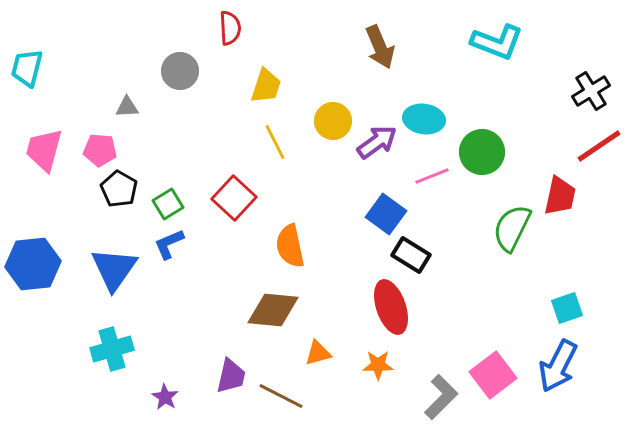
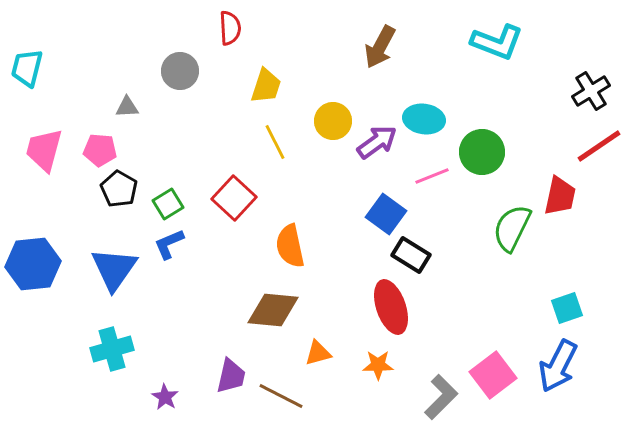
brown arrow: rotated 51 degrees clockwise
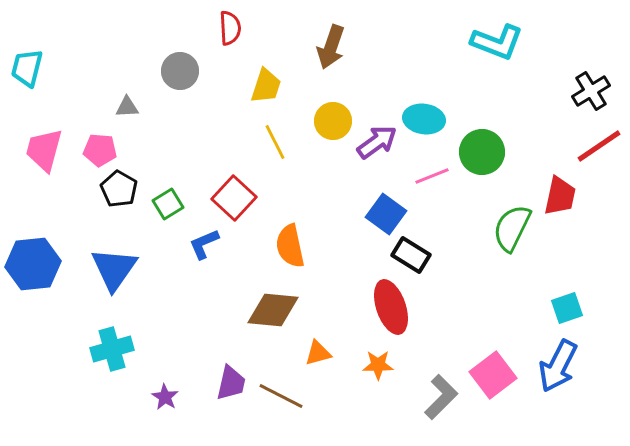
brown arrow: moved 49 px left; rotated 9 degrees counterclockwise
blue L-shape: moved 35 px right
purple trapezoid: moved 7 px down
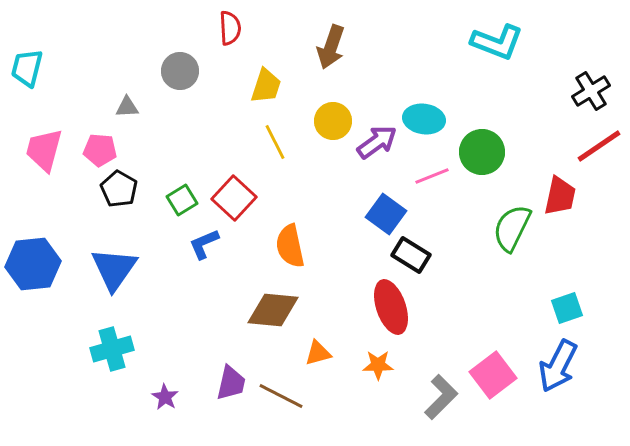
green square: moved 14 px right, 4 px up
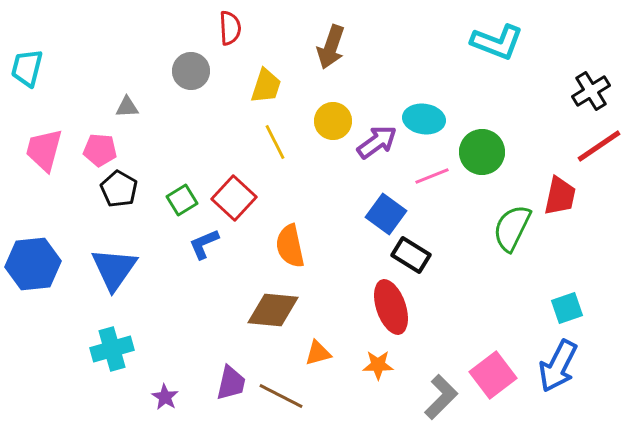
gray circle: moved 11 px right
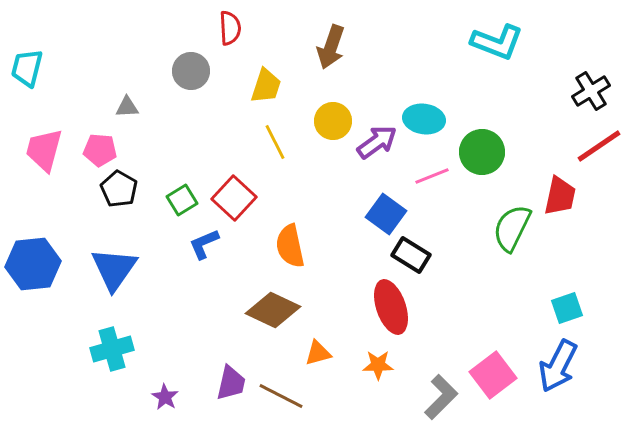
brown diamond: rotated 20 degrees clockwise
